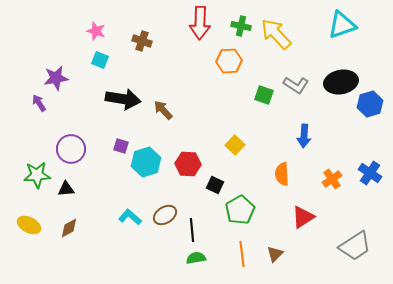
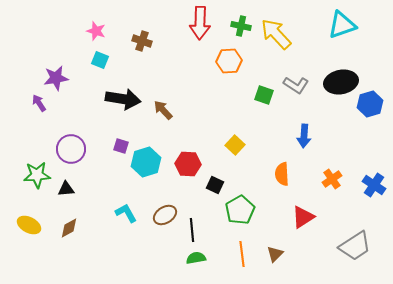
blue cross: moved 4 px right, 12 px down
cyan L-shape: moved 4 px left, 4 px up; rotated 20 degrees clockwise
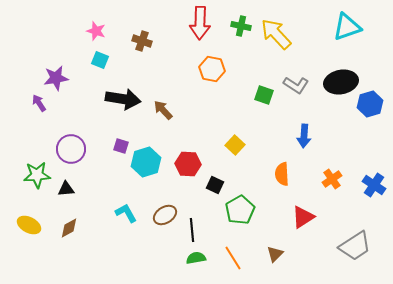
cyan triangle: moved 5 px right, 2 px down
orange hexagon: moved 17 px left, 8 px down; rotated 15 degrees clockwise
orange line: moved 9 px left, 4 px down; rotated 25 degrees counterclockwise
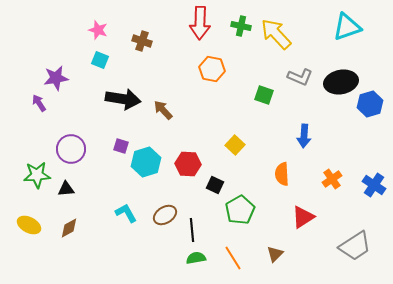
pink star: moved 2 px right, 1 px up
gray L-shape: moved 4 px right, 8 px up; rotated 10 degrees counterclockwise
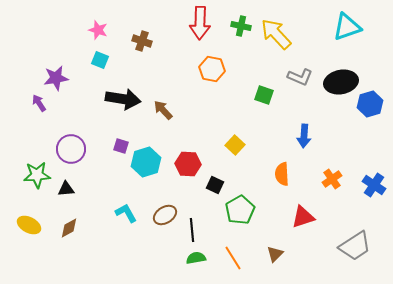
red triangle: rotated 15 degrees clockwise
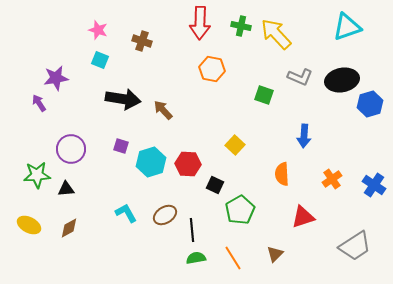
black ellipse: moved 1 px right, 2 px up
cyan hexagon: moved 5 px right
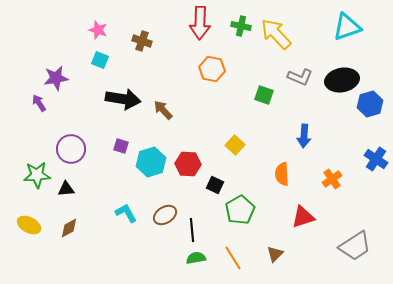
blue cross: moved 2 px right, 26 px up
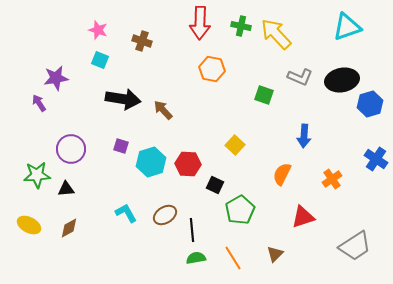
orange semicircle: rotated 30 degrees clockwise
